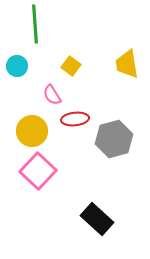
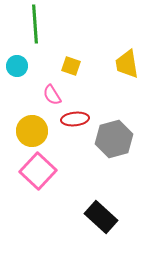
yellow square: rotated 18 degrees counterclockwise
black rectangle: moved 4 px right, 2 px up
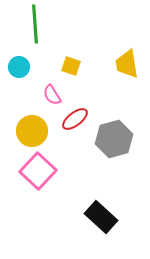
cyan circle: moved 2 px right, 1 px down
red ellipse: rotated 32 degrees counterclockwise
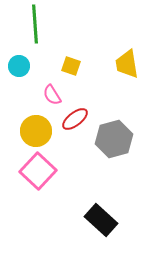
cyan circle: moved 1 px up
yellow circle: moved 4 px right
black rectangle: moved 3 px down
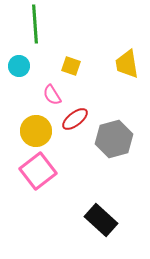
pink square: rotated 9 degrees clockwise
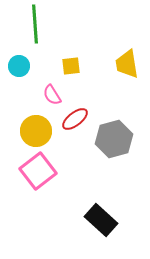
yellow square: rotated 24 degrees counterclockwise
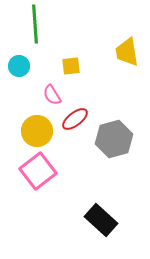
yellow trapezoid: moved 12 px up
yellow circle: moved 1 px right
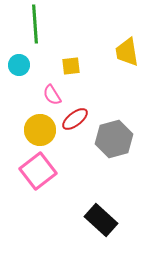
cyan circle: moved 1 px up
yellow circle: moved 3 px right, 1 px up
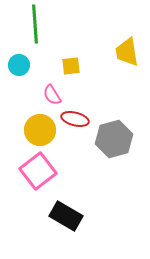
red ellipse: rotated 52 degrees clockwise
black rectangle: moved 35 px left, 4 px up; rotated 12 degrees counterclockwise
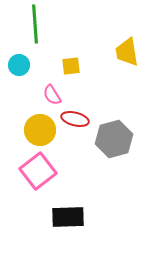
black rectangle: moved 2 px right, 1 px down; rotated 32 degrees counterclockwise
